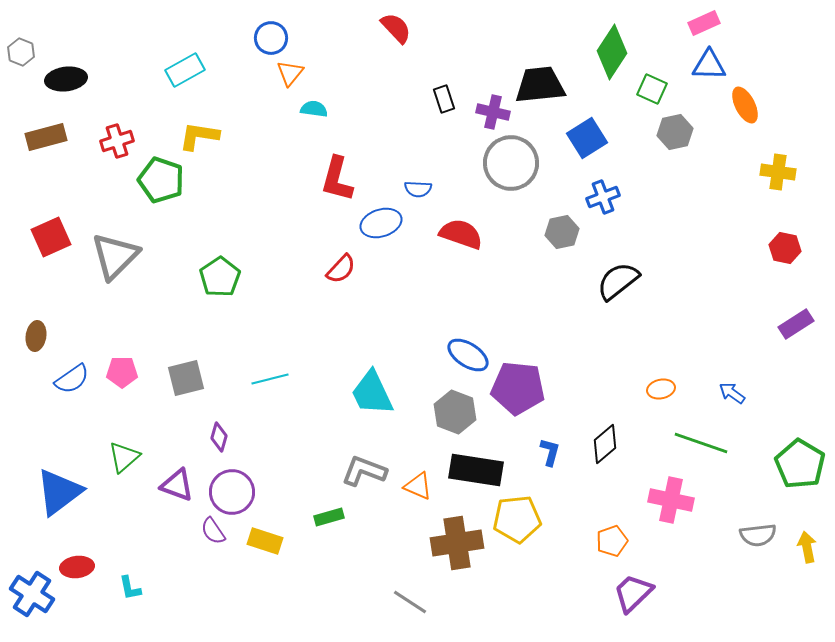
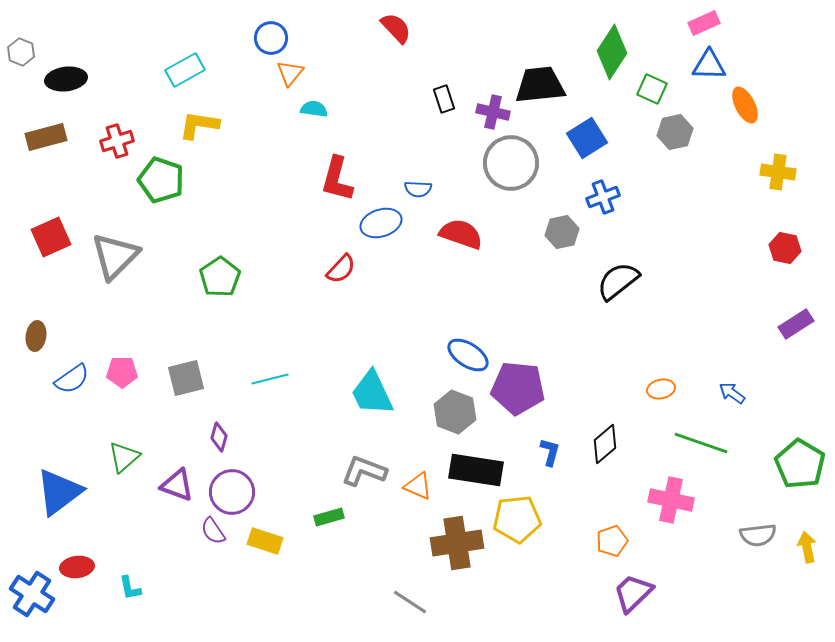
yellow L-shape at (199, 136): moved 11 px up
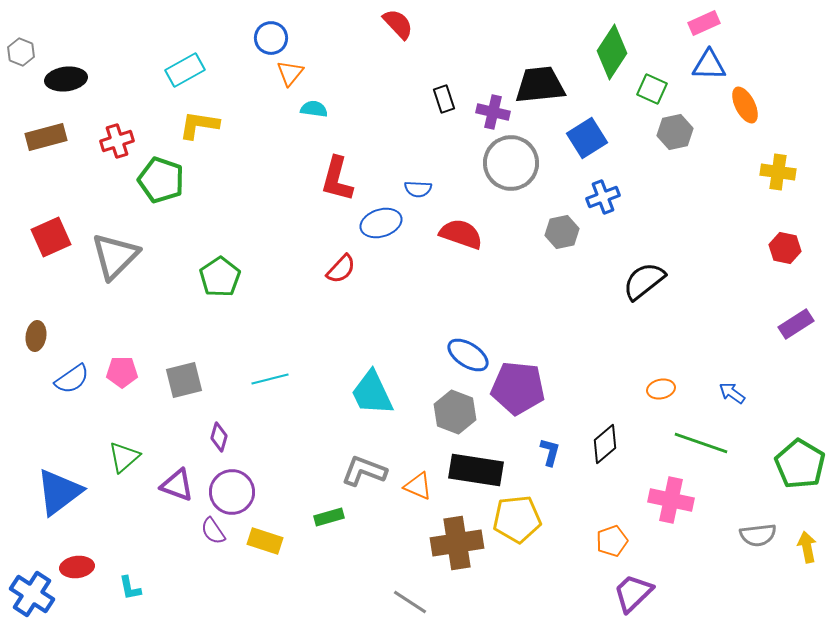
red semicircle at (396, 28): moved 2 px right, 4 px up
black semicircle at (618, 281): moved 26 px right
gray square at (186, 378): moved 2 px left, 2 px down
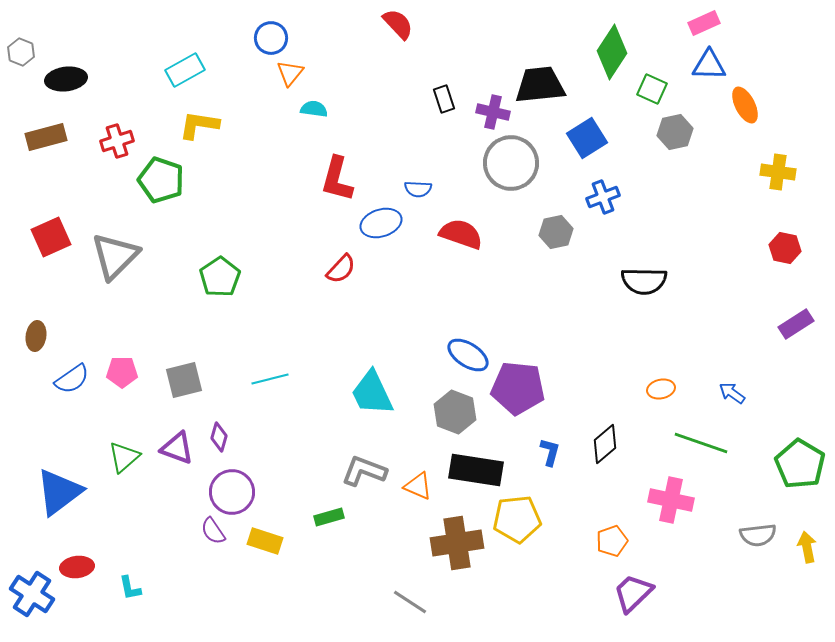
gray hexagon at (562, 232): moved 6 px left
black semicircle at (644, 281): rotated 141 degrees counterclockwise
purple triangle at (177, 485): moved 37 px up
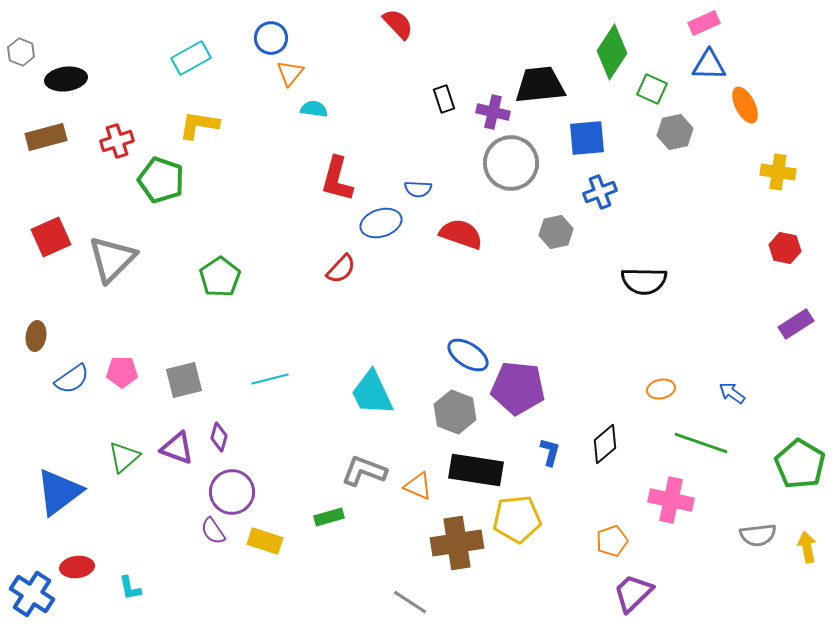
cyan rectangle at (185, 70): moved 6 px right, 12 px up
blue square at (587, 138): rotated 27 degrees clockwise
blue cross at (603, 197): moved 3 px left, 5 px up
gray triangle at (115, 256): moved 3 px left, 3 px down
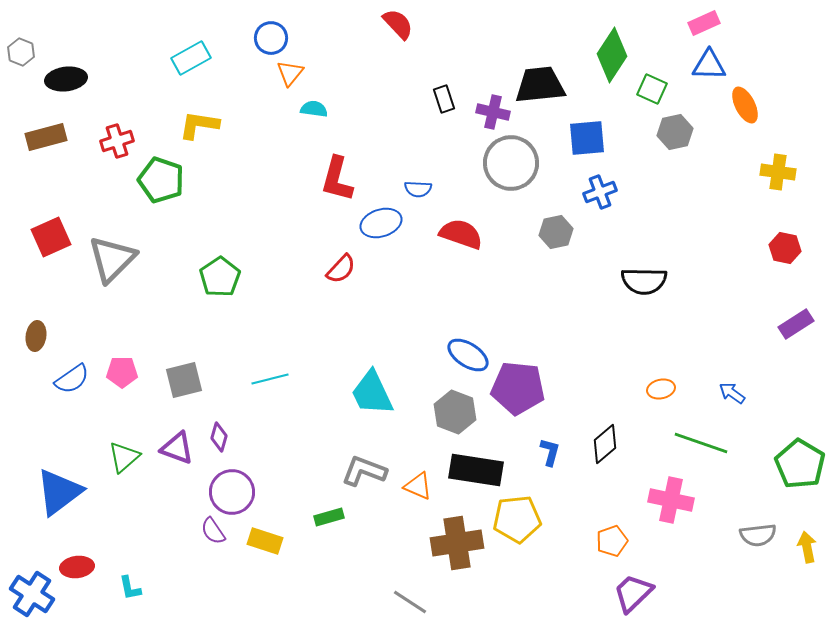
green diamond at (612, 52): moved 3 px down
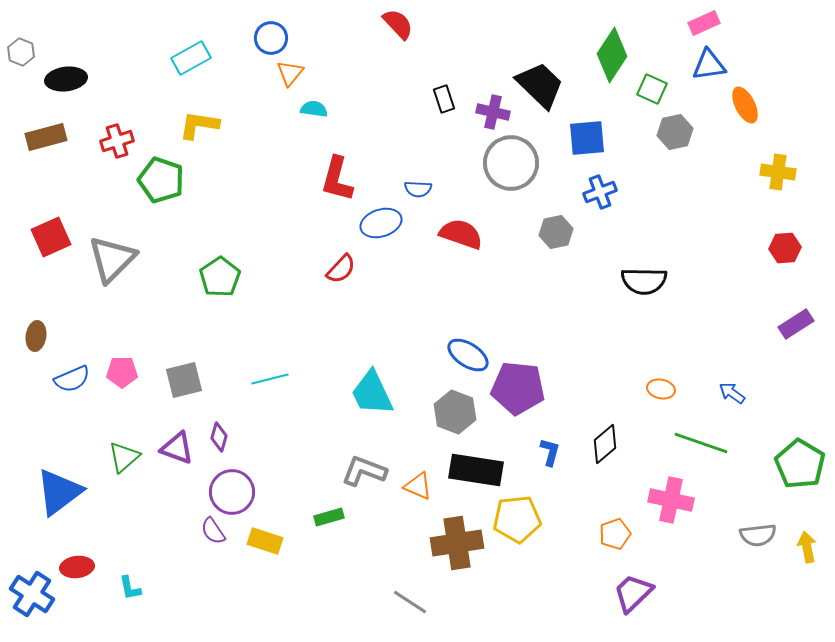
blue triangle at (709, 65): rotated 9 degrees counterclockwise
black trapezoid at (540, 85): rotated 50 degrees clockwise
red hexagon at (785, 248): rotated 16 degrees counterclockwise
blue semicircle at (72, 379): rotated 12 degrees clockwise
orange ellipse at (661, 389): rotated 24 degrees clockwise
orange pentagon at (612, 541): moved 3 px right, 7 px up
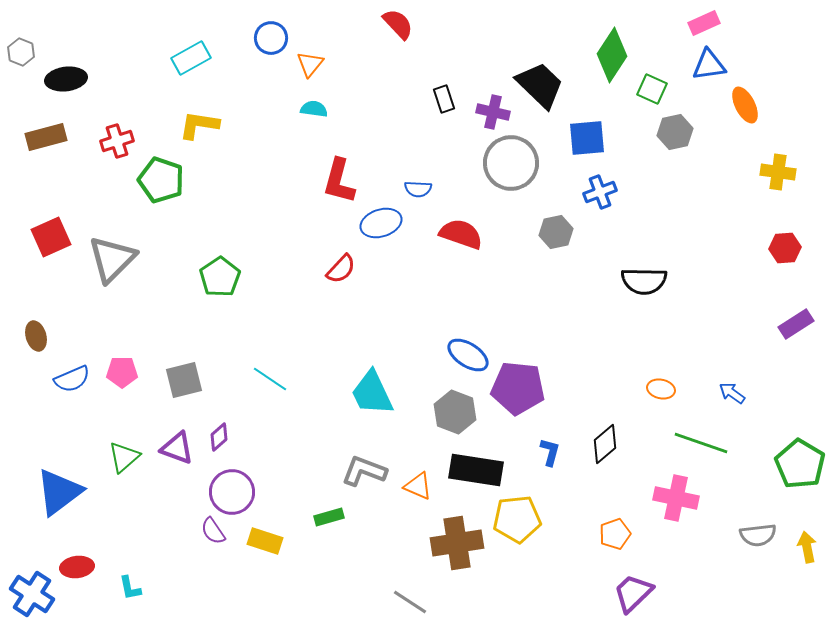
orange triangle at (290, 73): moved 20 px right, 9 px up
red L-shape at (337, 179): moved 2 px right, 2 px down
brown ellipse at (36, 336): rotated 24 degrees counterclockwise
cyan line at (270, 379): rotated 48 degrees clockwise
purple diamond at (219, 437): rotated 32 degrees clockwise
pink cross at (671, 500): moved 5 px right, 2 px up
